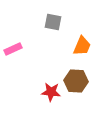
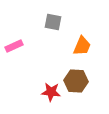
pink rectangle: moved 1 px right, 3 px up
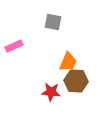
orange trapezoid: moved 14 px left, 16 px down
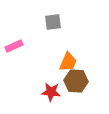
gray square: rotated 18 degrees counterclockwise
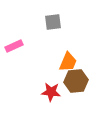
brown hexagon: rotated 10 degrees counterclockwise
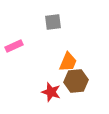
red star: rotated 12 degrees clockwise
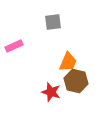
brown hexagon: rotated 20 degrees clockwise
